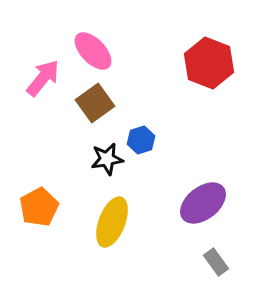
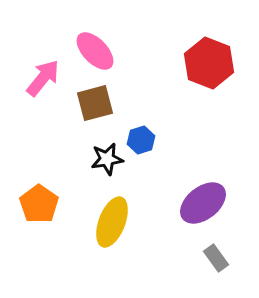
pink ellipse: moved 2 px right
brown square: rotated 21 degrees clockwise
orange pentagon: moved 3 px up; rotated 9 degrees counterclockwise
gray rectangle: moved 4 px up
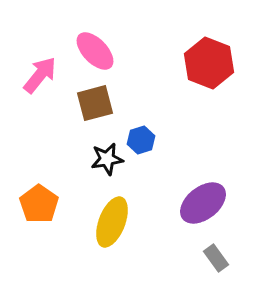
pink arrow: moved 3 px left, 3 px up
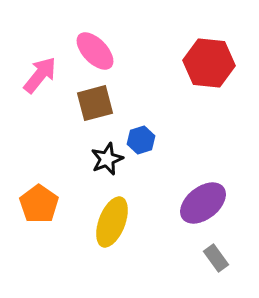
red hexagon: rotated 15 degrees counterclockwise
black star: rotated 12 degrees counterclockwise
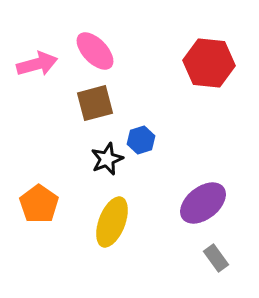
pink arrow: moved 3 px left, 11 px up; rotated 36 degrees clockwise
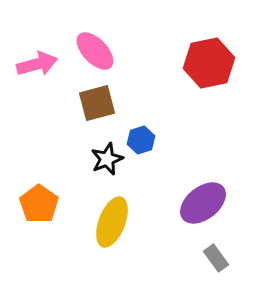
red hexagon: rotated 18 degrees counterclockwise
brown square: moved 2 px right
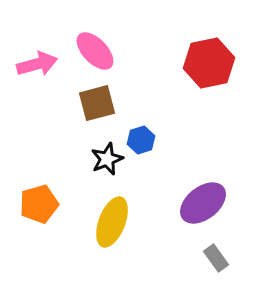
orange pentagon: rotated 21 degrees clockwise
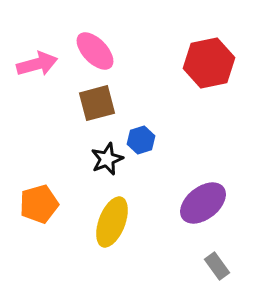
gray rectangle: moved 1 px right, 8 px down
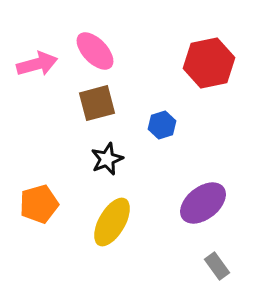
blue hexagon: moved 21 px right, 15 px up
yellow ellipse: rotated 9 degrees clockwise
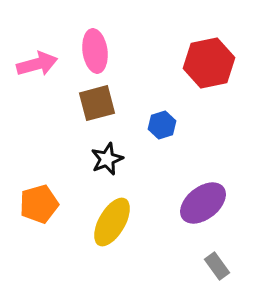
pink ellipse: rotated 36 degrees clockwise
